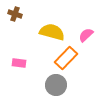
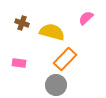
brown cross: moved 7 px right, 9 px down
pink semicircle: moved 17 px up
orange rectangle: moved 1 px left, 1 px down
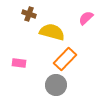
brown cross: moved 7 px right, 9 px up
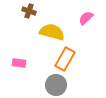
brown cross: moved 3 px up
orange rectangle: rotated 15 degrees counterclockwise
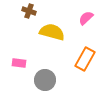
orange rectangle: moved 20 px right
gray circle: moved 11 px left, 5 px up
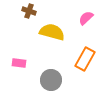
gray circle: moved 6 px right
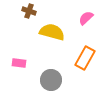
orange rectangle: moved 1 px up
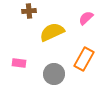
brown cross: rotated 24 degrees counterclockwise
yellow semicircle: rotated 40 degrees counterclockwise
orange rectangle: moved 1 px left, 1 px down
gray circle: moved 3 px right, 6 px up
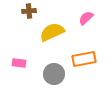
orange rectangle: rotated 50 degrees clockwise
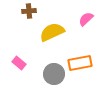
pink semicircle: moved 1 px down
orange rectangle: moved 4 px left, 4 px down
pink rectangle: rotated 32 degrees clockwise
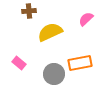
yellow semicircle: moved 2 px left
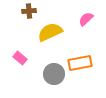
pink rectangle: moved 1 px right, 5 px up
